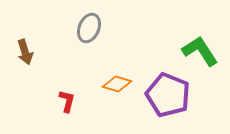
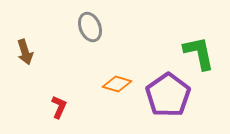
gray ellipse: moved 1 px right, 1 px up; rotated 44 degrees counterclockwise
green L-shape: moved 1 px left, 2 px down; rotated 21 degrees clockwise
purple pentagon: rotated 15 degrees clockwise
red L-shape: moved 8 px left, 6 px down; rotated 10 degrees clockwise
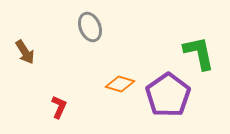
brown arrow: rotated 15 degrees counterclockwise
orange diamond: moved 3 px right
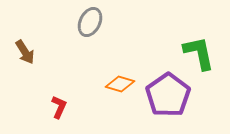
gray ellipse: moved 5 px up; rotated 48 degrees clockwise
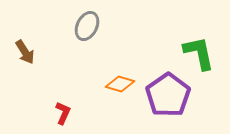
gray ellipse: moved 3 px left, 4 px down
red L-shape: moved 4 px right, 6 px down
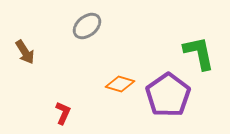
gray ellipse: rotated 24 degrees clockwise
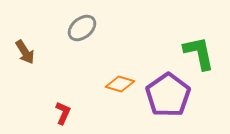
gray ellipse: moved 5 px left, 2 px down
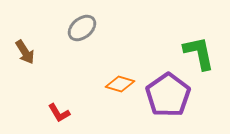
red L-shape: moved 4 px left; rotated 125 degrees clockwise
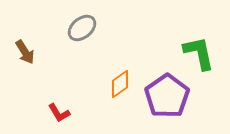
orange diamond: rotated 52 degrees counterclockwise
purple pentagon: moved 1 px left, 1 px down
